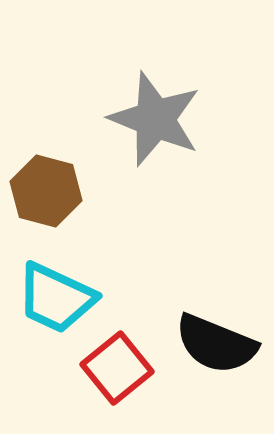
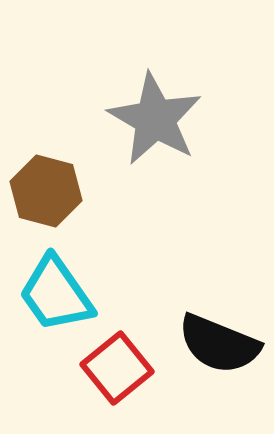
gray star: rotated 8 degrees clockwise
cyan trapezoid: moved 4 px up; rotated 30 degrees clockwise
black semicircle: moved 3 px right
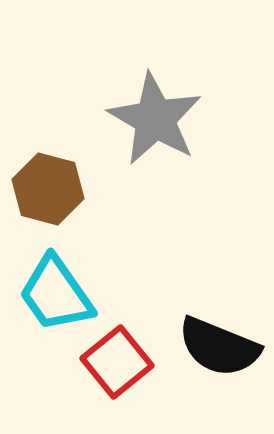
brown hexagon: moved 2 px right, 2 px up
black semicircle: moved 3 px down
red square: moved 6 px up
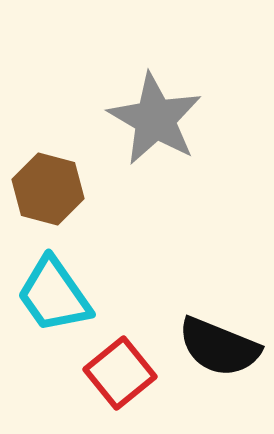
cyan trapezoid: moved 2 px left, 1 px down
red square: moved 3 px right, 11 px down
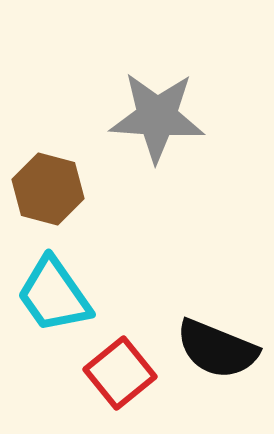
gray star: moved 2 px right, 2 px up; rotated 26 degrees counterclockwise
black semicircle: moved 2 px left, 2 px down
